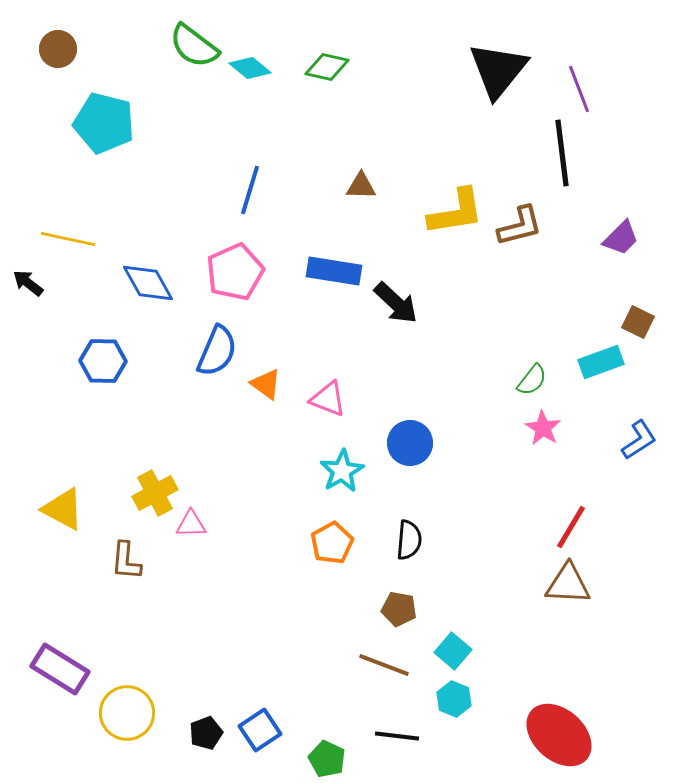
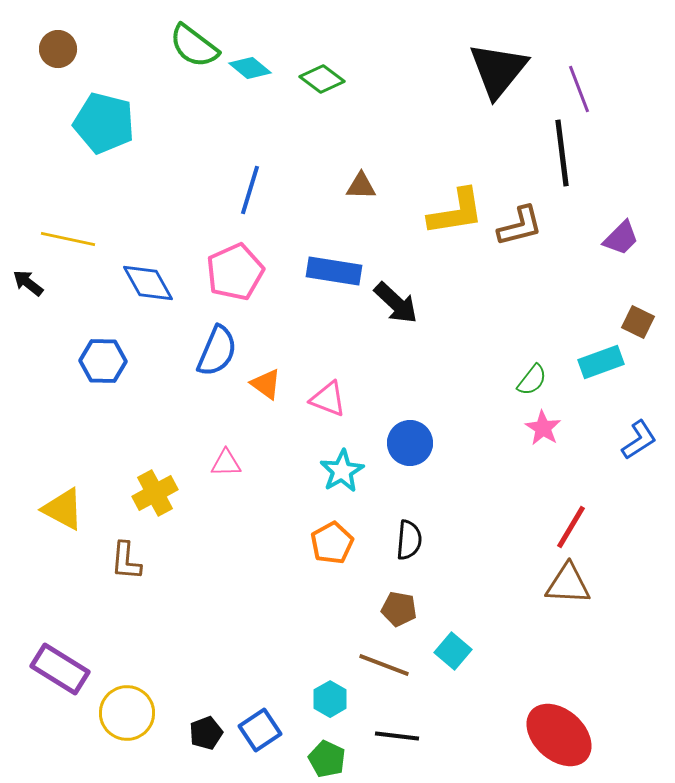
green diamond at (327, 67): moved 5 px left, 12 px down; rotated 24 degrees clockwise
pink triangle at (191, 524): moved 35 px right, 61 px up
cyan hexagon at (454, 699): moved 124 px left; rotated 8 degrees clockwise
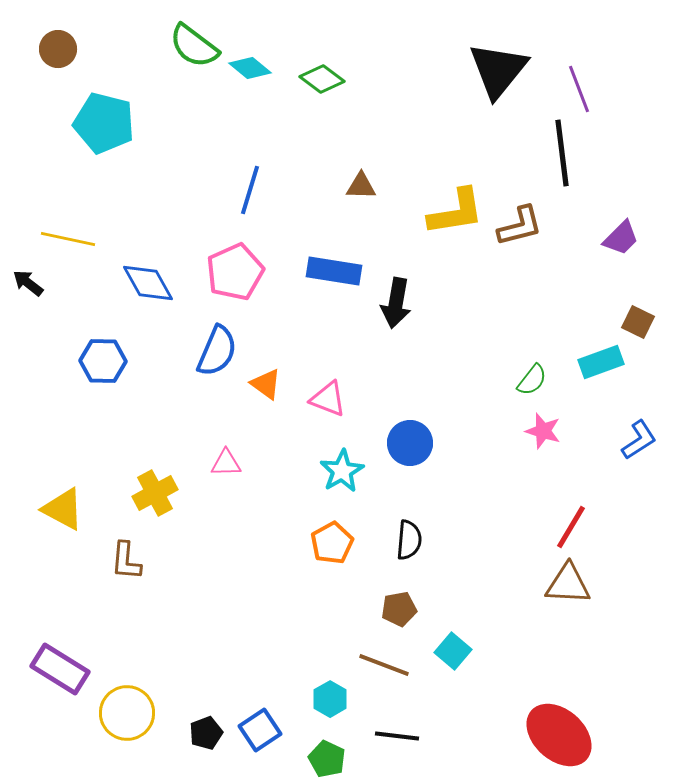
black arrow at (396, 303): rotated 57 degrees clockwise
pink star at (543, 428): moved 3 px down; rotated 15 degrees counterclockwise
brown pentagon at (399, 609): rotated 20 degrees counterclockwise
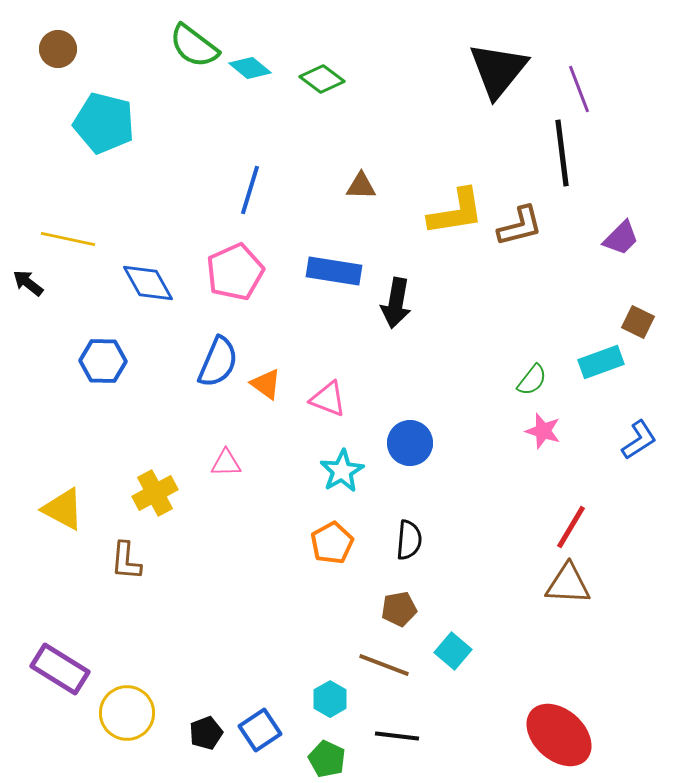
blue semicircle at (217, 351): moved 1 px right, 11 px down
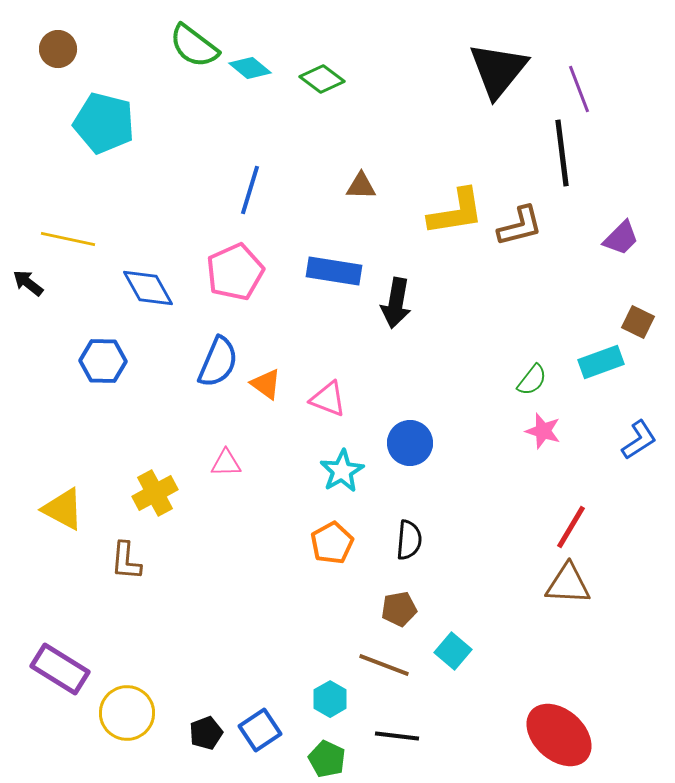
blue diamond at (148, 283): moved 5 px down
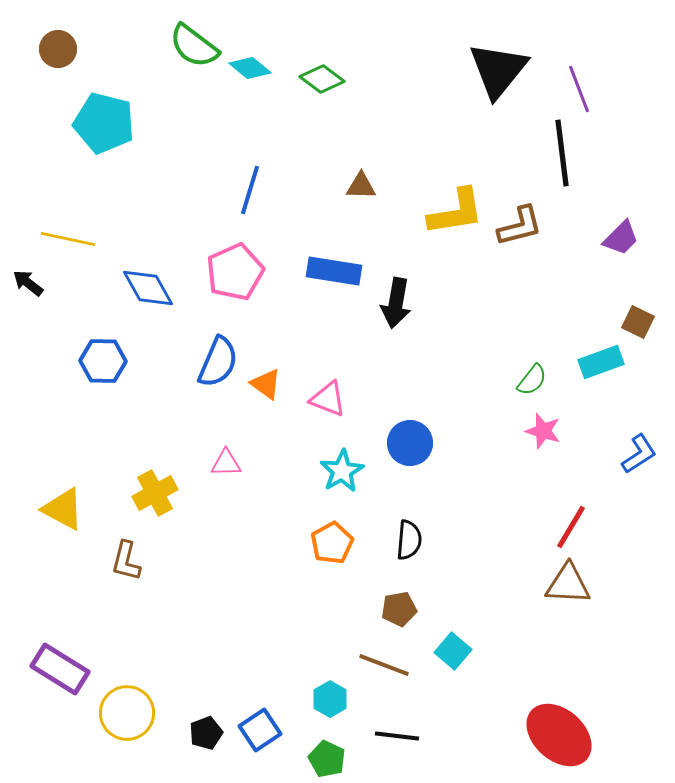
blue L-shape at (639, 440): moved 14 px down
brown L-shape at (126, 561): rotated 9 degrees clockwise
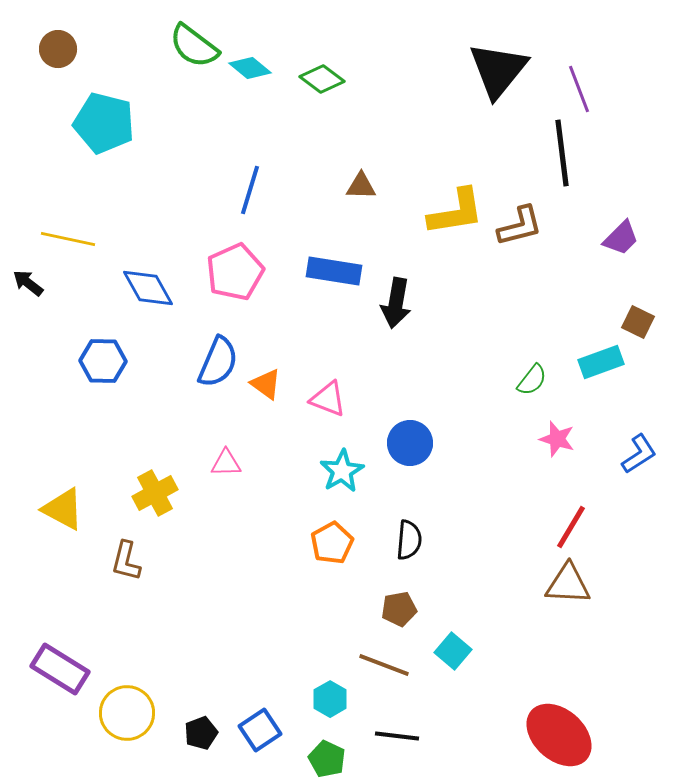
pink star at (543, 431): moved 14 px right, 8 px down
black pentagon at (206, 733): moved 5 px left
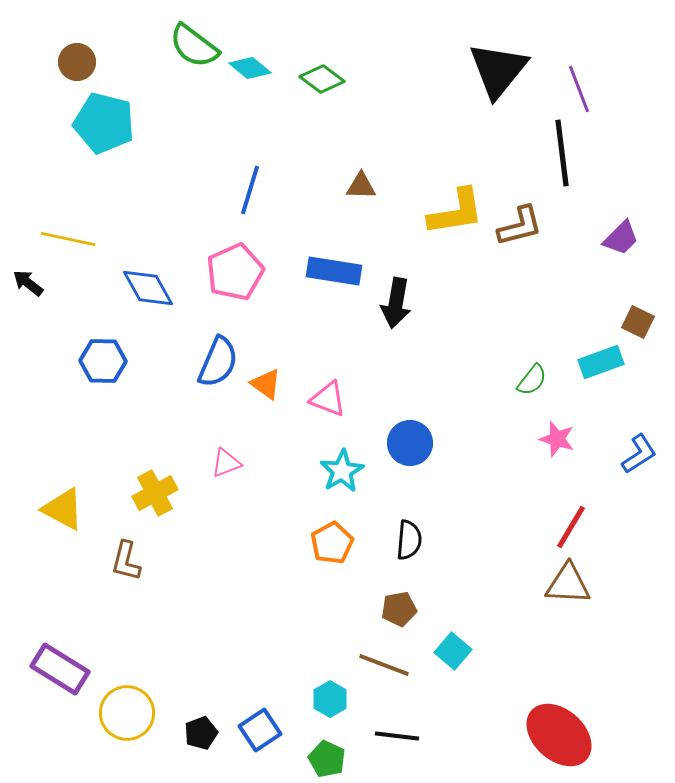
brown circle at (58, 49): moved 19 px right, 13 px down
pink triangle at (226, 463): rotated 20 degrees counterclockwise
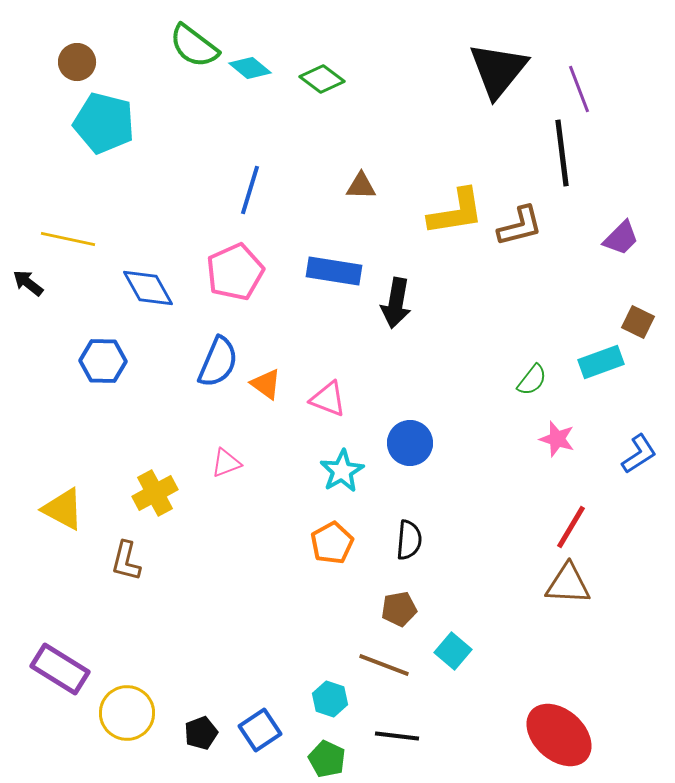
cyan hexagon at (330, 699): rotated 12 degrees counterclockwise
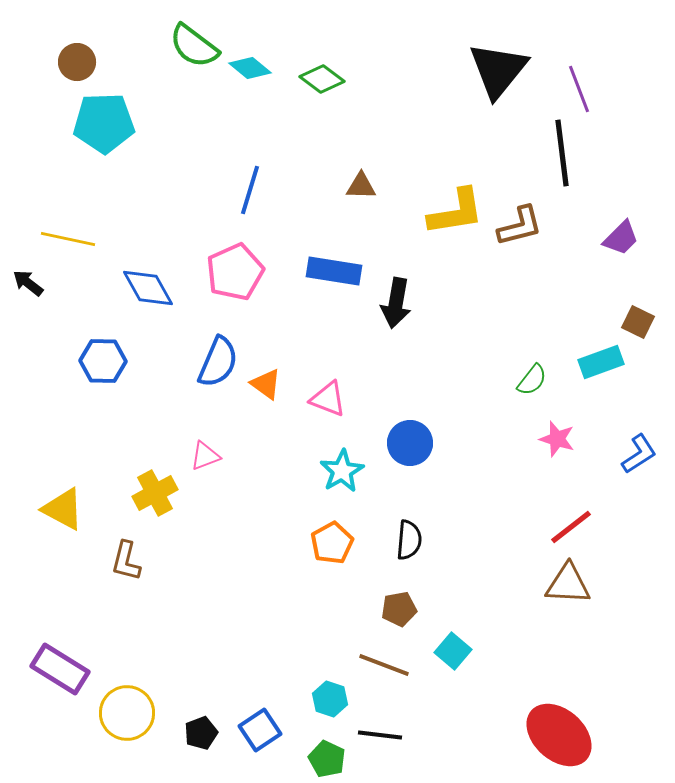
cyan pentagon at (104, 123): rotated 16 degrees counterclockwise
pink triangle at (226, 463): moved 21 px left, 7 px up
red line at (571, 527): rotated 21 degrees clockwise
black line at (397, 736): moved 17 px left, 1 px up
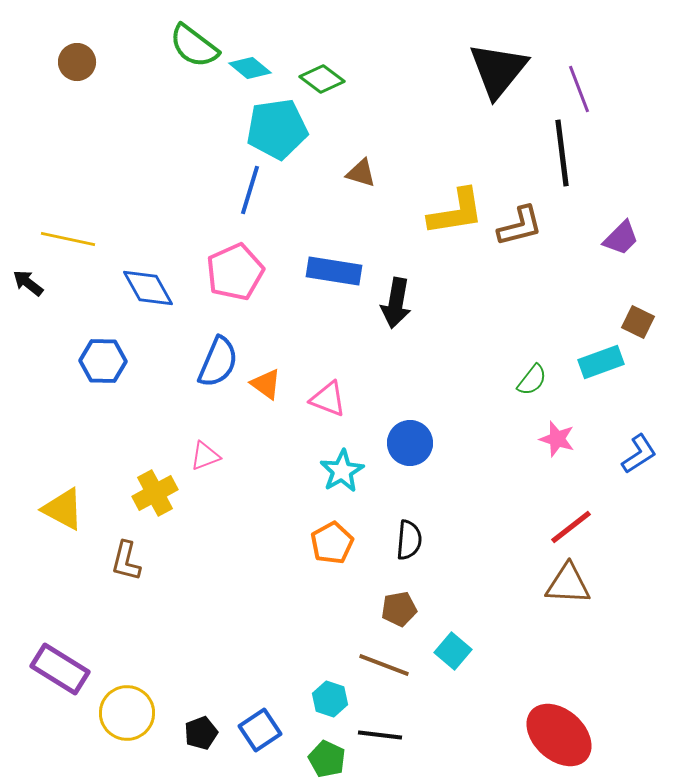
cyan pentagon at (104, 123): moved 173 px right, 6 px down; rotated 6 degrees counterclockwise
brown triangle at (361, 186): moved 13 px up; rotated 16 degrees clockwise
